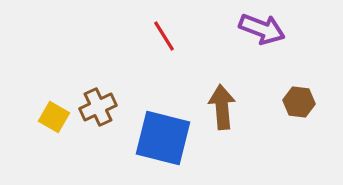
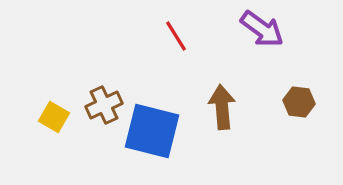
purple arrow: rotated 15 degrees clockwise
red line: moved 12 px right
brown cross: moved 6 px right, 2 px up
blue square: moved 11 px left, 7 px up
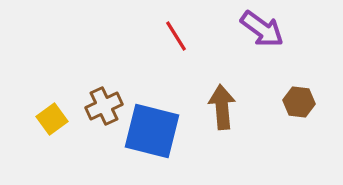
brown cross: moved 1 px down
yellow square: moved 2 px left, 2 px down; rotated 24 degrees clockwise
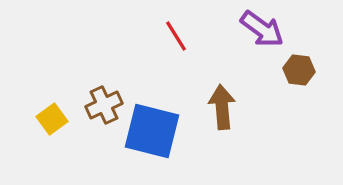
brown hexagon: moved 32 px up
brown cross: moved 1 px up
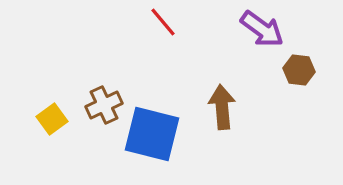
red line: moved 13 px left, 14 px up; rotated 8 degrees counterclockwise
blue square: moved 3 px down
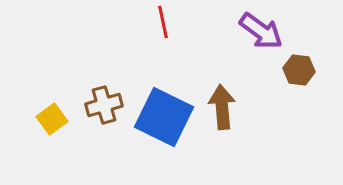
red line: rotated 28 degrees clockwise
purple arrow: moved 1 px left, 2 px down
brown cross: rotated 9 degrees clockwise
blue square: moved 12 px right, 17 px up; rotated 12 degrees clockwise
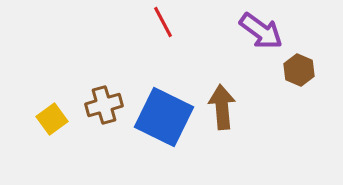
red line: rotated 16 degrees counterclockwise
brown hexagon: rotated 16 degrees clockwise
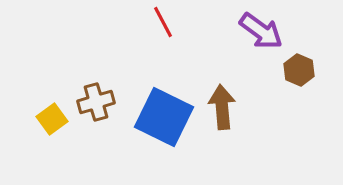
brown cross: moved 8 px left, 3 px up
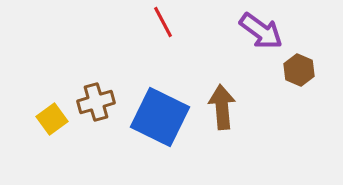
blue square: moved 4 px left
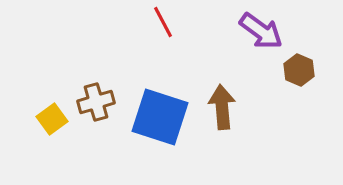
blue square: rotated 8 degrees counterclockwise
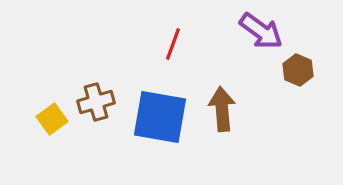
red line: moved 10 px right, 22 px down; rotated 48 degrees clockwise
brown hexagon: moved 1 px left
brown arrow: moved 2 px down
blue square: rotated 8 degrees counterclockwise
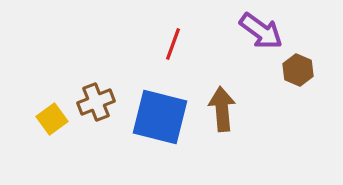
brown cross: rotated 6 degrees counterclockwise
blue square: rotated 4 degrees clockwise
